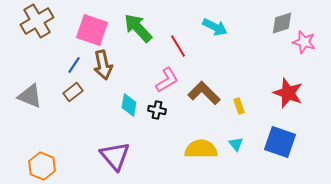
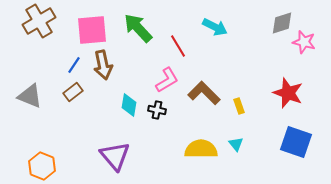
brown cross: moved 2 px right
pink square: rotated 24 degrees counterclockwise
blue square: moved 16 px right
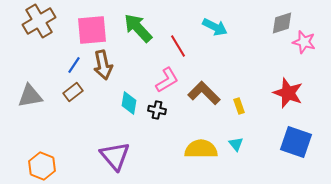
gray triangle: rotated 32 degrees counterclockwise
cyan diamond: moved 2 px up
